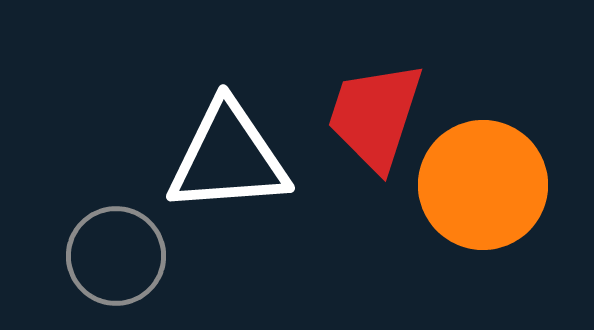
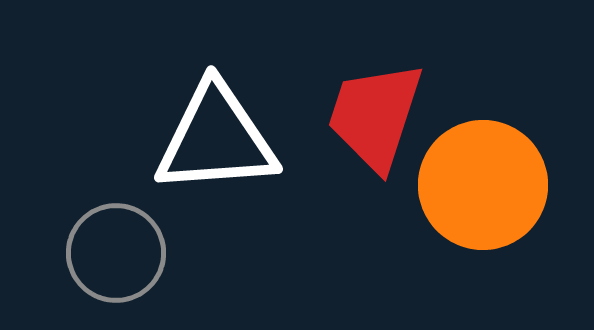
white triangle: moved 12 px left, 19 px up
gray circle: moved 3 px up
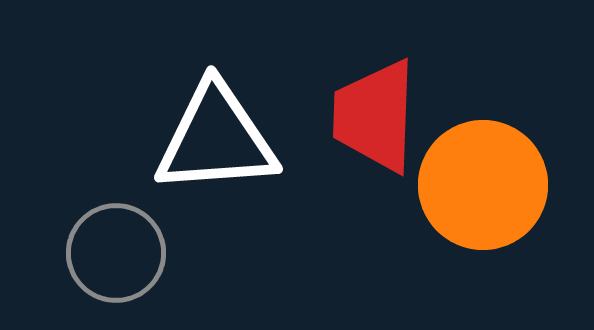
red trapezoid: rotated 16 degrees counterclockwise
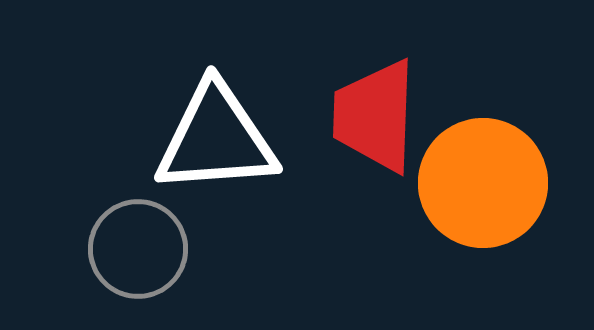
orange circle: moved 2 px up
gray circle: moved 22 px right, 4 px up
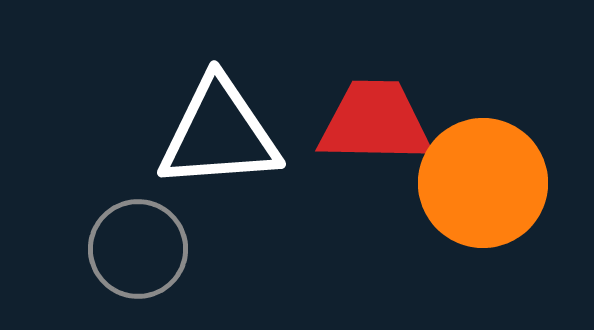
red trapezoid: moved 6 px down; rotated 89 degrees clockwise
white triangle: moved 3 px right, 5 px up
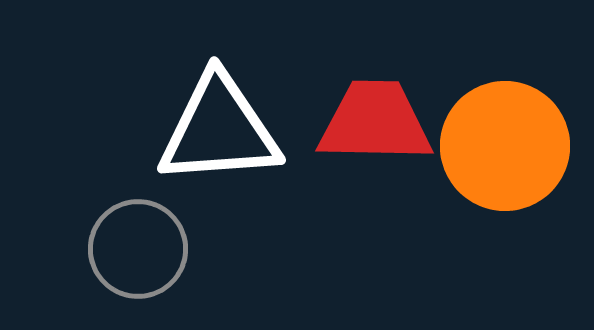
white triangle: moved 4 px up
orange circle: moved 22 px right, 37 px up
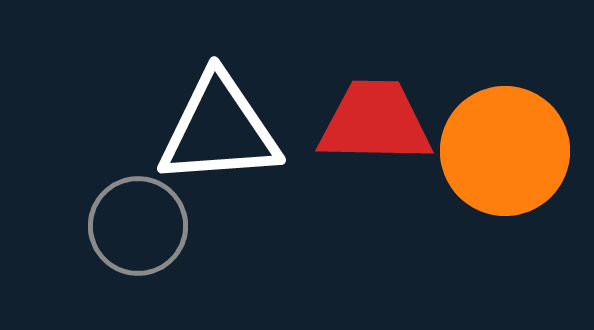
orange circle: moved 5 px down
gray circle: moved 23 px up
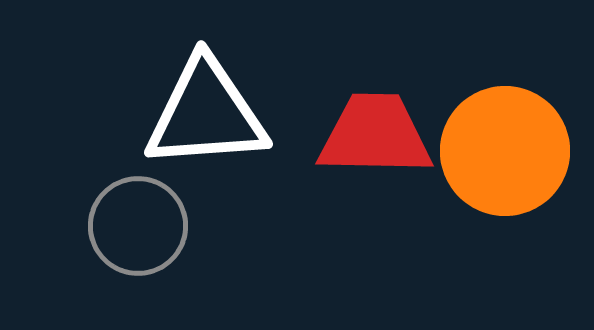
red trapezoid: moved 13 px down
white triangle: moved 13 px left, 16 px up
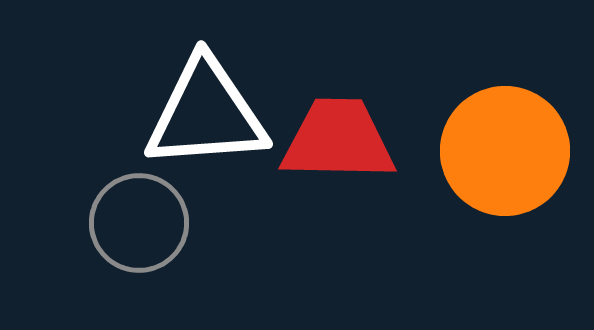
red trapezoid: moved 37 px left, 5 px down
gray circle: moved 1 px right, 3 px up
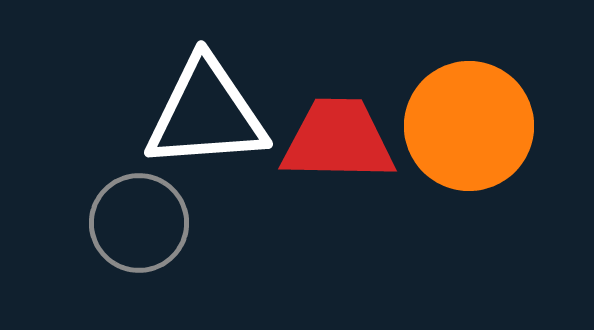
orange circle: moved 36 px left, 25 px up
